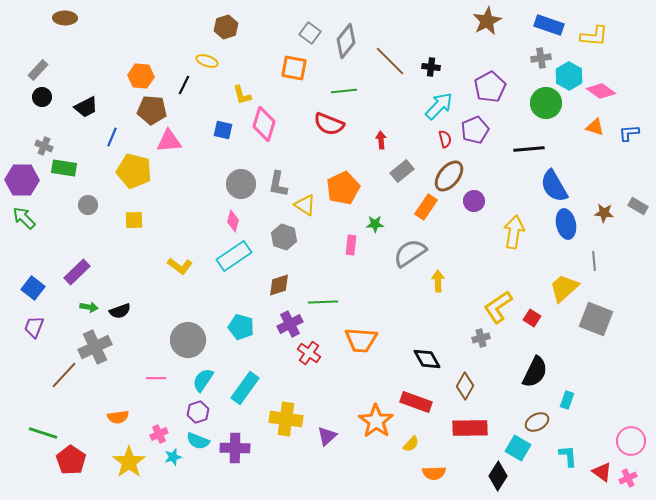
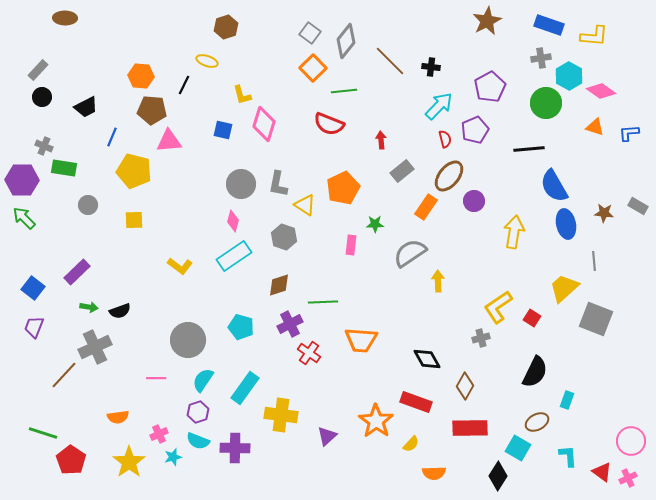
orange square at (294, 68): moved 19 px right; rotated 36 degrees clockwise
yellow cross at (286, 419): moved 5 px left, 4 px up
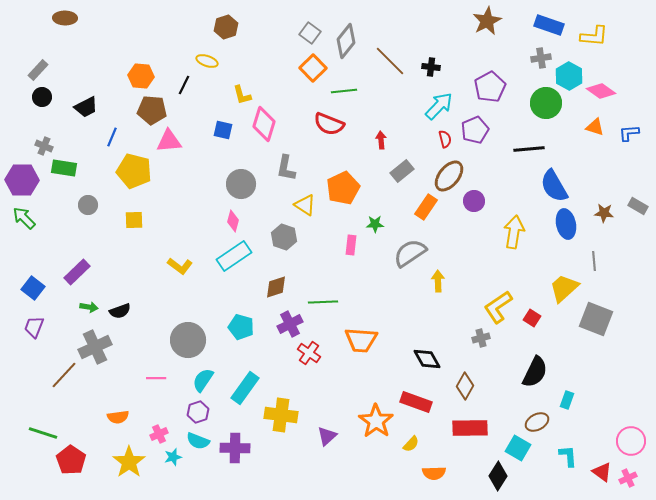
gray L-shape at (278, 184): moved 8 px right, 16 px up
brown diamond at (279, 285): moved 3 px left, 2 px down
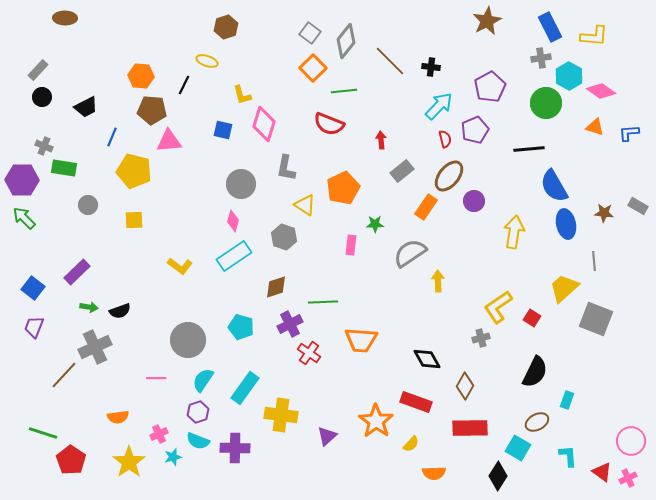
blue rectangle at (549, 25): moved 1 px right, 2 px down; rotated 44 degrees clockwise
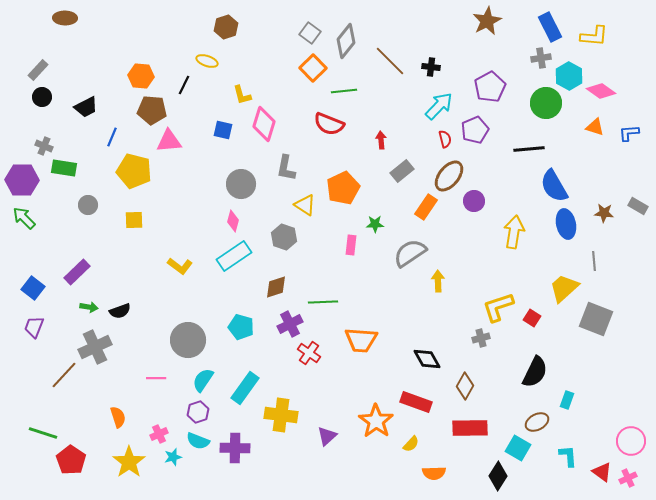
yellow L-shape at (498, 307): rotated 16 degrees clockwise
orange semicircle at (118, 417): rotated 100 degrees counterclockwise
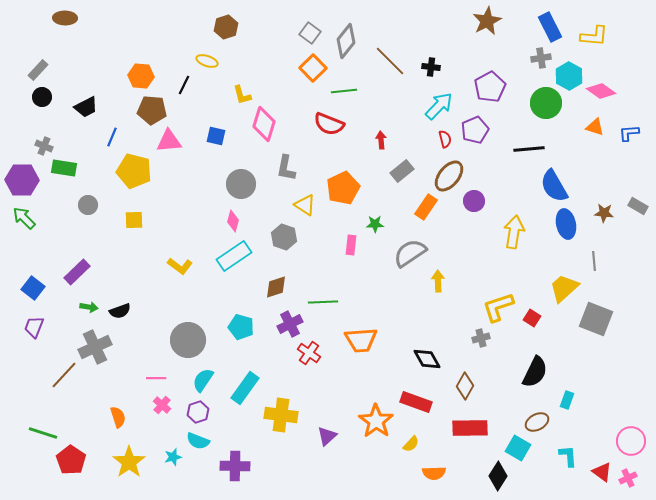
blue square at (223, 130): moved 7 px left, 6 px down
orange trapezoid at (361, 340): rotated 8 degrees counterclockwise
pink cross at (159, 434): moved 3 px right, 29 px up; rotated 24 degrees counterclockwise
purple cross at (235, 448): moved 18 px down
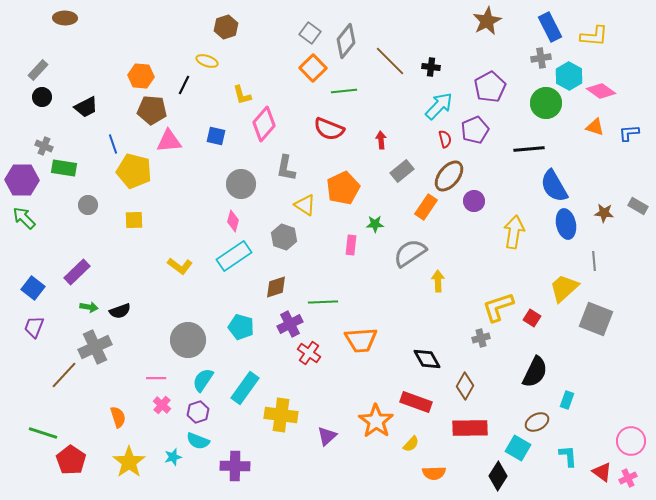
pink diamond at (264, 124): rotated 24 degrees clockwise
red semicircle at (329, 124): moved 5 px down
blue line at (112, 137): moved 1 px right, 7 px down; rotated 42 degrees counterclockwise
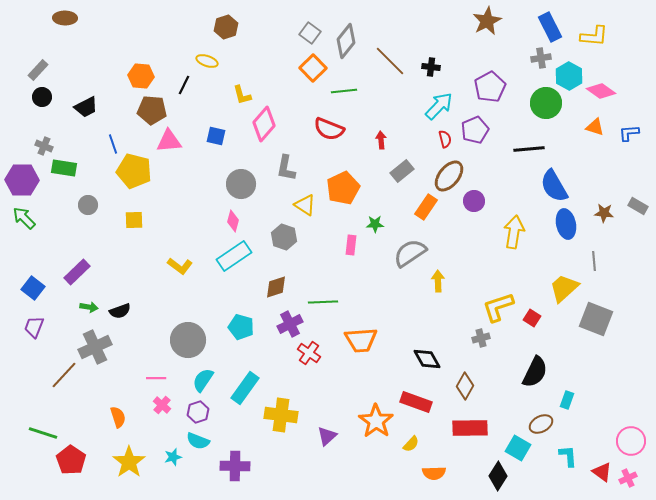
brown ellipse at (537, 422): moved 4 px right, 2 px down
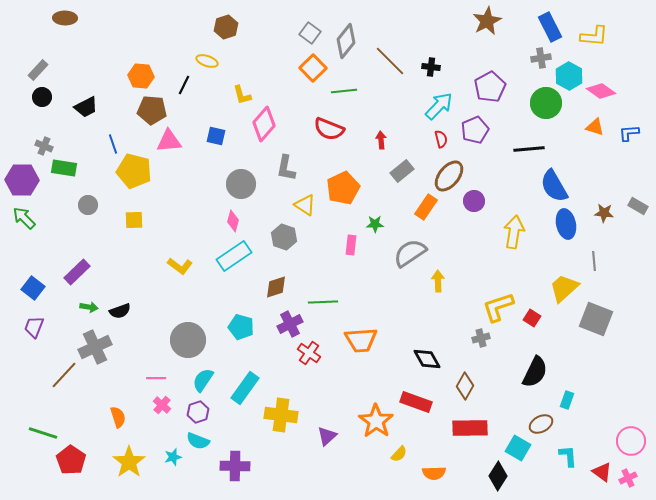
red semicircle at (445, 139): moved 4 px left
yellow semicircle at (411, 444): moved 12 px left, 10 px down
